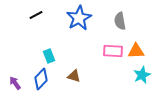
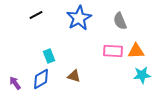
gray semicircle: rotated 12 degrees counterclockwise
cyan star: rotated 18 degrees clockwise
blue diamond: rotated 15 degrees clockwise
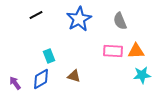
blue star: moved 1 px down
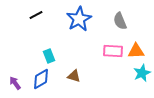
cyan star: moved 2 px up; rotated 18 degrees counterclockwise
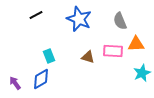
blue star: rotated 20 degrees counterclockwise
orange triangle: moved 7 px up
brown triangle: moved 14 px right, 19 px up
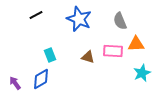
cyan rectangle: moved 1 px right, 1 px up
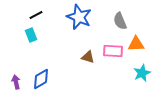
blue star: moved 2 px up
cyan rectangle: moved 19 px left, 20 px up
purple arrow: moved 1 px right, 1 px up; rotated 24 degrees clockwise
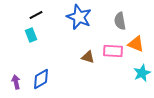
gray semicircle: rotated 12 degrees clockwise
orange triangle: rotated 24 degrees clockwise
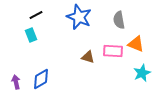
gray semicircle: moved 1 px left, 1 px up
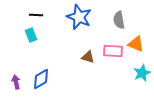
black line: rotated 32 degrees clockwise
